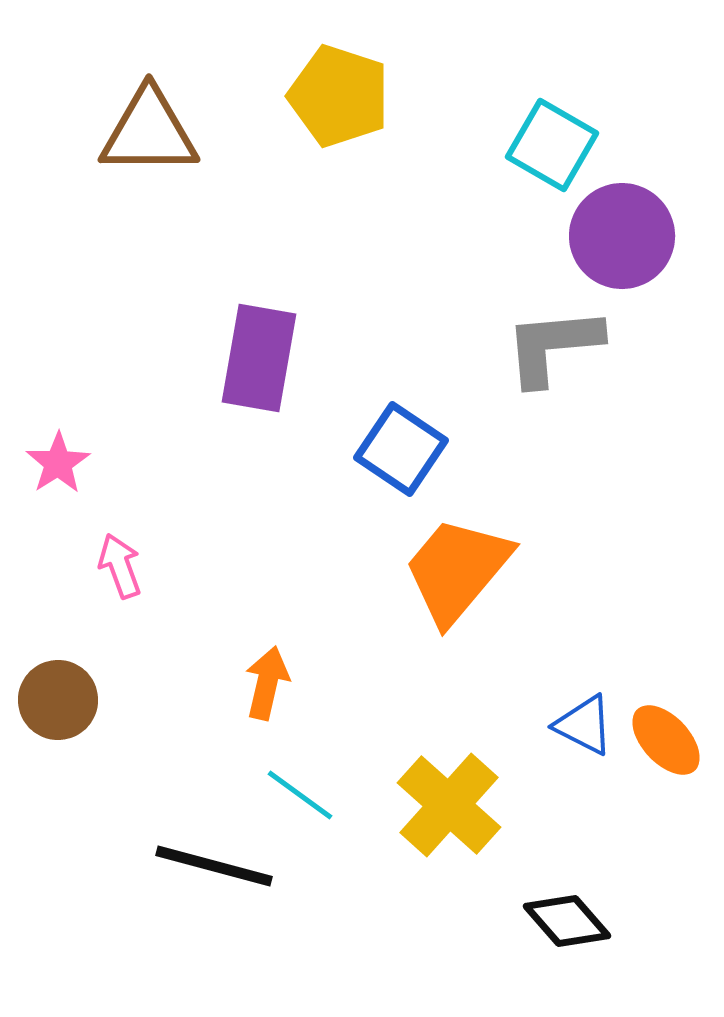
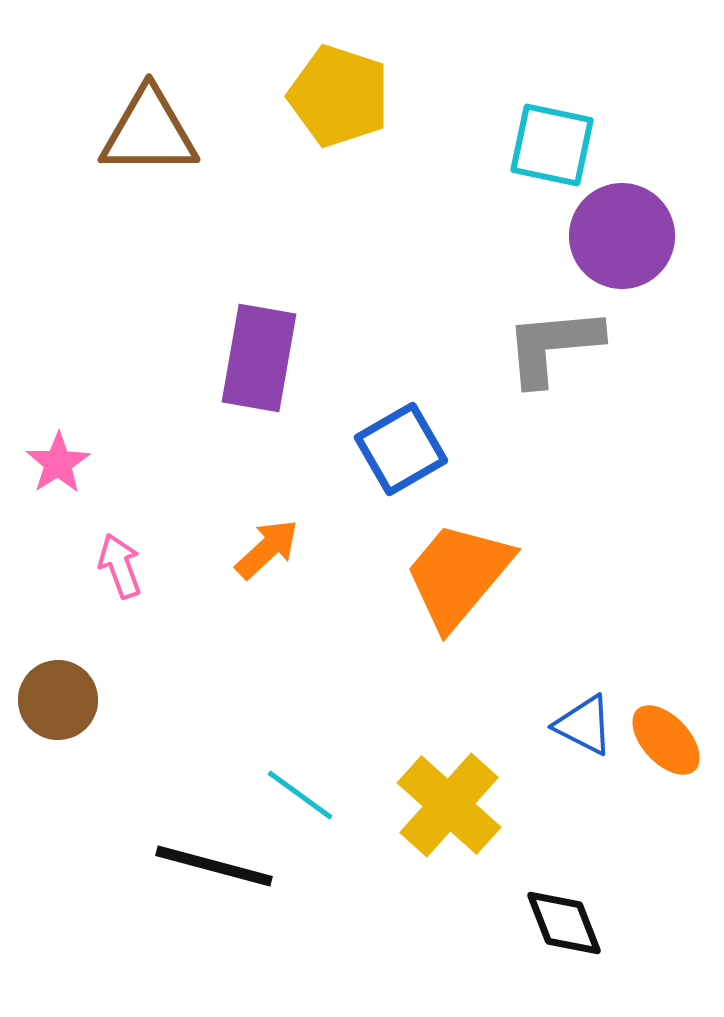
cyan square: rotated 18 degrees counterclockwise
blue square: rotated 26 degrees clockwise
orange trapezoid: moved 1 px right, 5 px down
orange arrow: moved 134 px up; rotated 34 degrees clockwise
black diamond: moved 3 px left, 2 px down; rotated 20 degrees clockwise
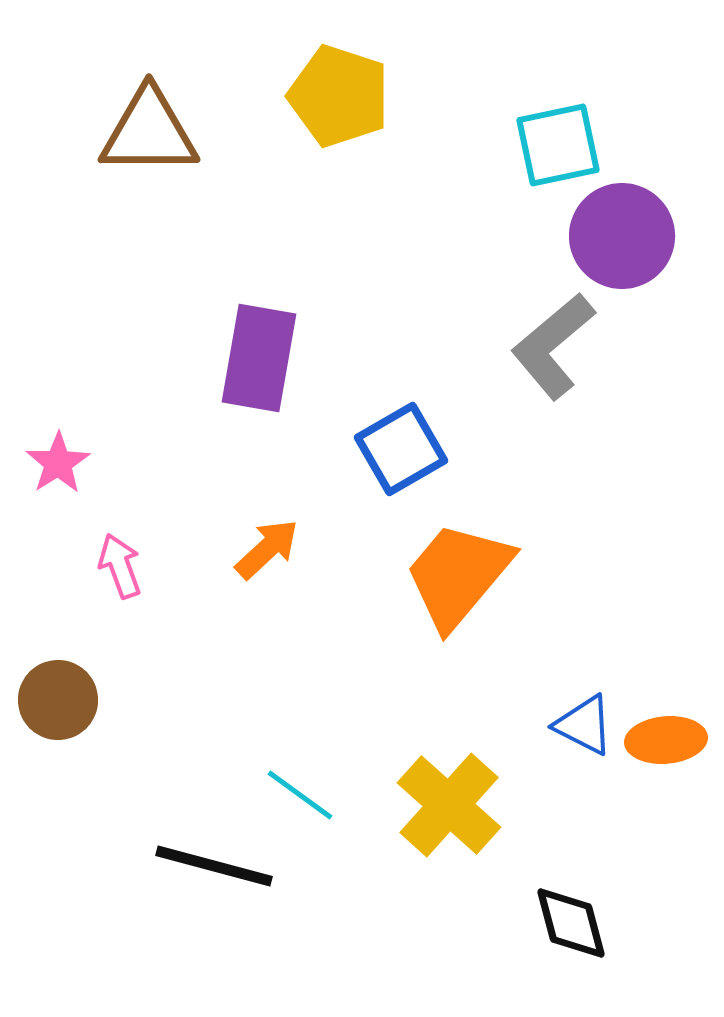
cyan square: moved 6 px right; rotated 24 degrees counterclockwise
gray L-shape: rotated 35 degrees counterclockwise
orange ellipse: rotated 52 degrees counterclockwise
black diamond: moved 7 px right; rotated 6 degrees clockwise
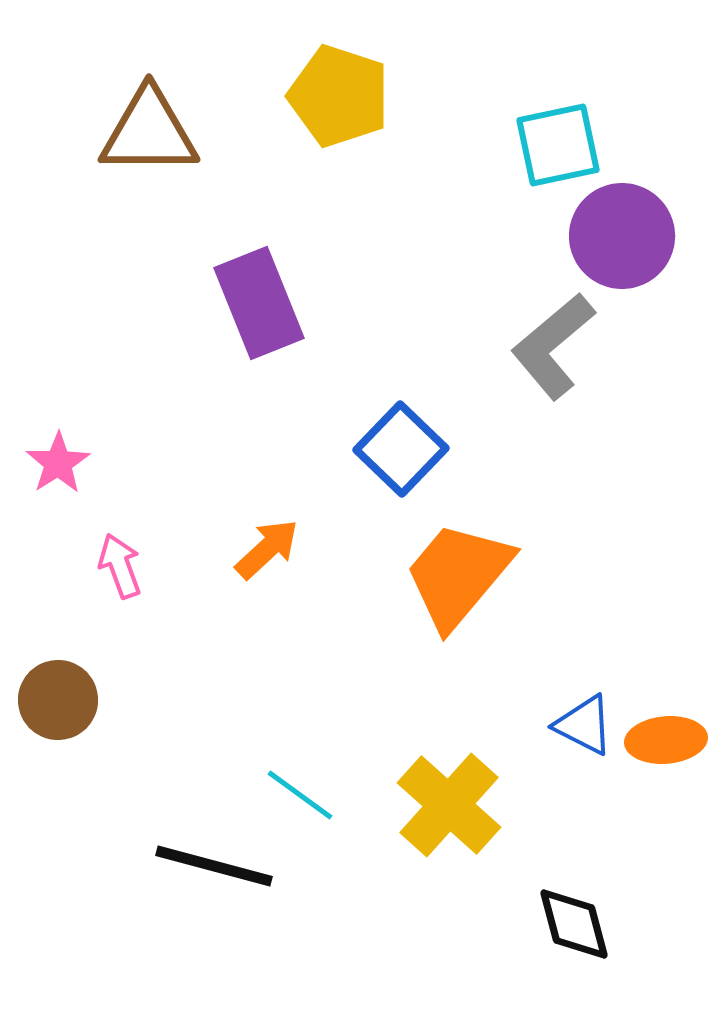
purple rectangle: moved 55 px up; rotated 32 degrees counterclockwise
blue square: rotated 16 degrees counterclockwise
black diamond: moved 3 px right, 1 px down
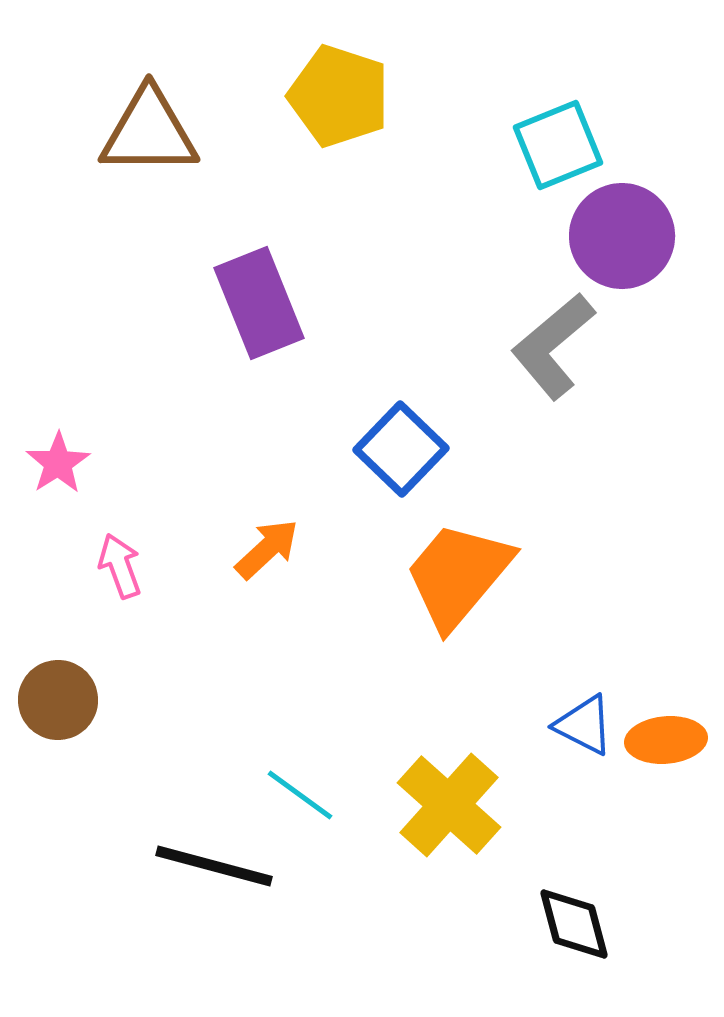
cyan square: rotated 10 degrees counterclockwise
